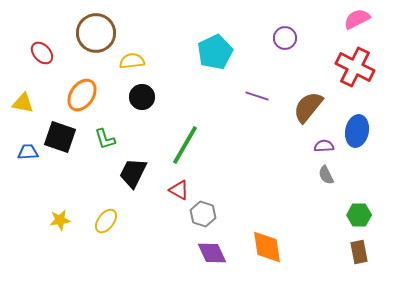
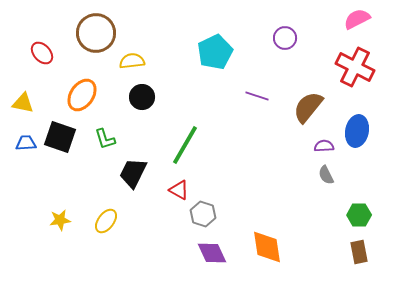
blue trapezoid: moved 2 px left, 9 px up
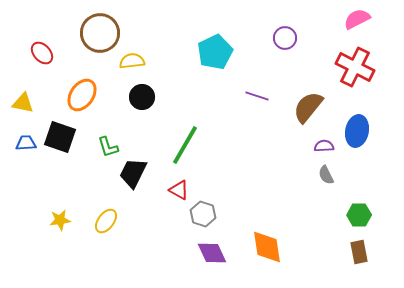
brown circle: moved 4 px right
green L-shape: moved 3 px right, 8 px down
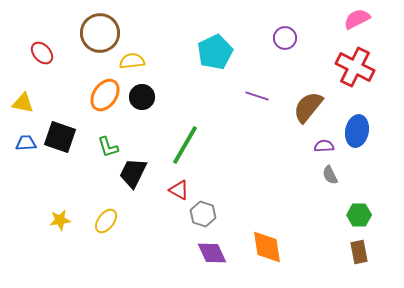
orange ellipse: moved 23 px right
gray semicircle: moved 4 px right
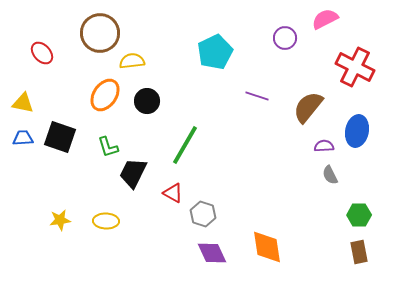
pink semicircle: moved 32 px left
black circle: moved 5 px right, 4 px down
blue trapezoid: moved 3 px left, 5 px up
red triangle: moved 6 px left, 3 px down
yellow ellipse: rotated 55 degrees clockwise
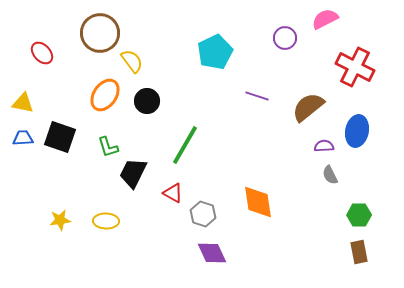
yellow semicircle: rotated 60 degrees clockwise
brown semicircle: rotated 12 degrees clockwise
orange diamond: moved 9 px left, 45 px up
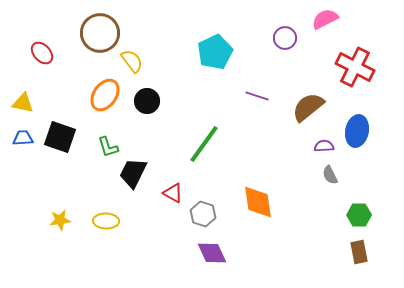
green line: moved 19 px right, 1 px up; rotated 6 degrees clockwise
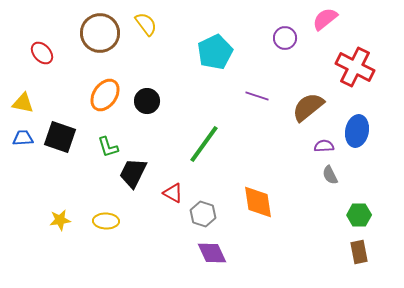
pink semicircle: rotated 12 degrees counterclockwise
yellow semicircle: moved 14 px right, 37 px up
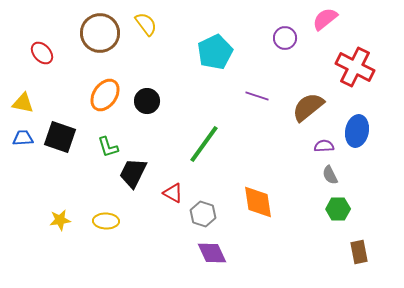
green hexagon: moved 21 px left, 6 px up
